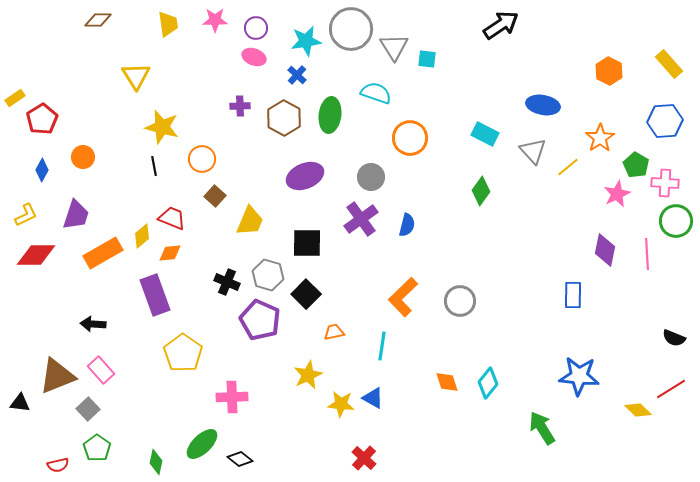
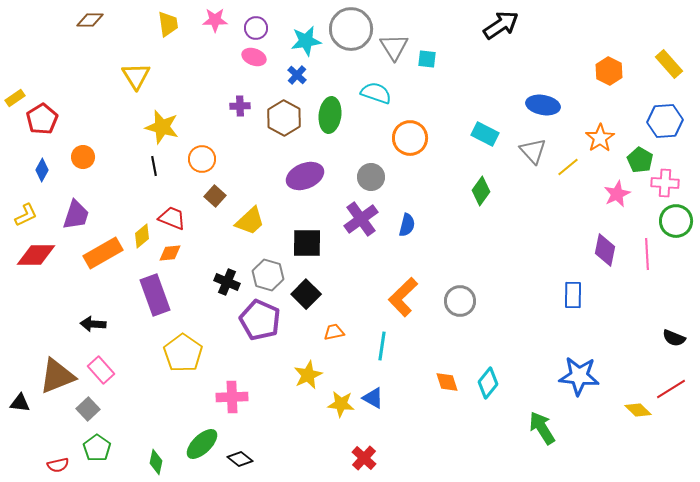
brown diamond at (98, 20): moved 8 px left
green pentagon at (636, 165): moved 4 px right, 5 px up
yellow trapezoid at (250, 221): rotated 24 degrees clockwise
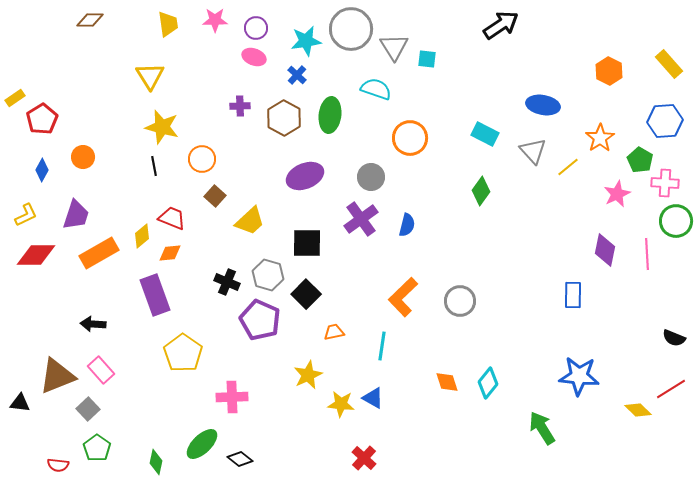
yellow triangle at (136, 76): moved 14 px right
cyan semicircle at (376, 93): moved 4 px up
orange rectangle at (103, 253): moved 4 px left
red semicircle at (58, 465): rotated 20 degrees clockwise
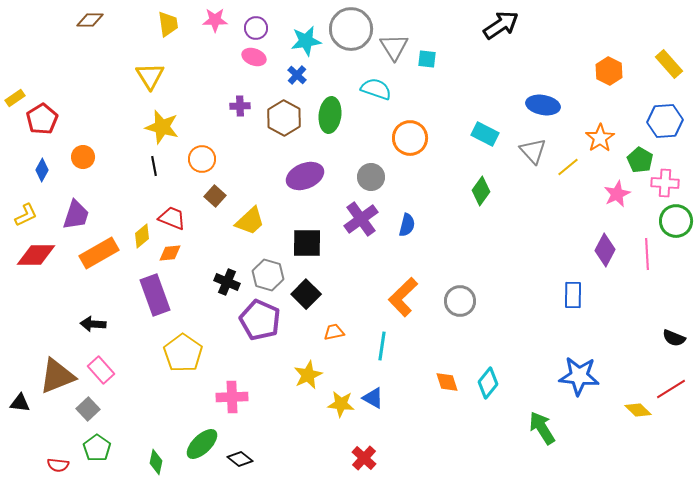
purple diamond at (605, 250): rotated 16 degrees clockwise
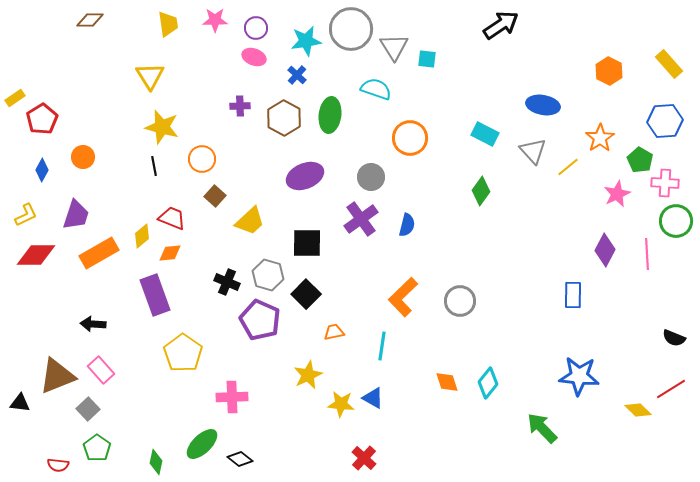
green arrow at (542, 428): rotated 12 degrees counterclockwise
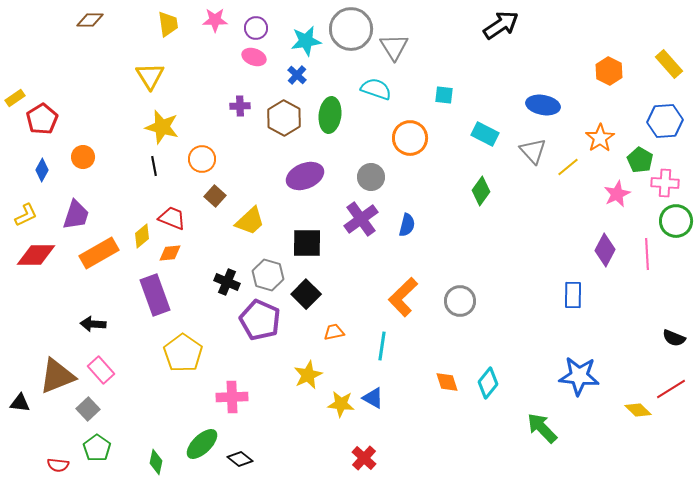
cyan square at (427, 59): moved 17 px right, 36 px down
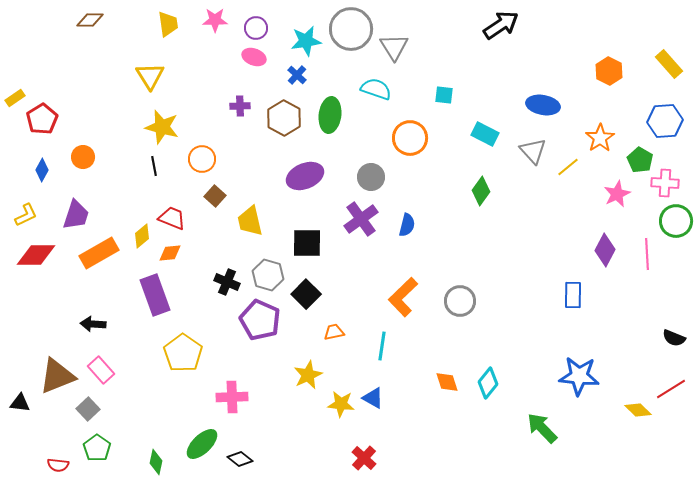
yellow trapezoid at (250, 221): rotated 120 degrees clockwise
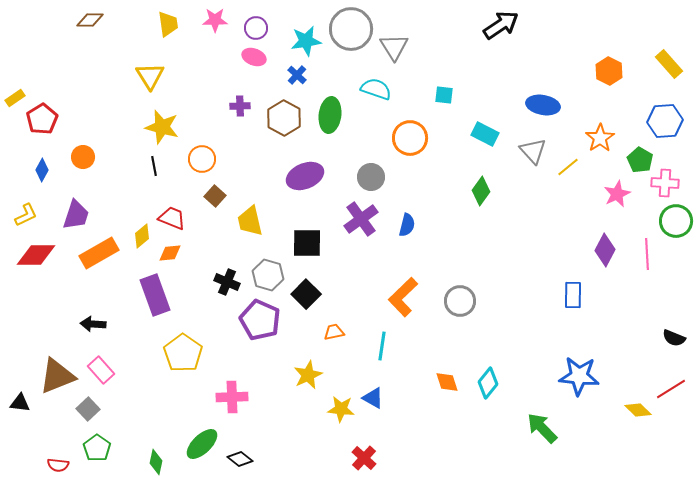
yellow star at (341, 404): moved 5 px down
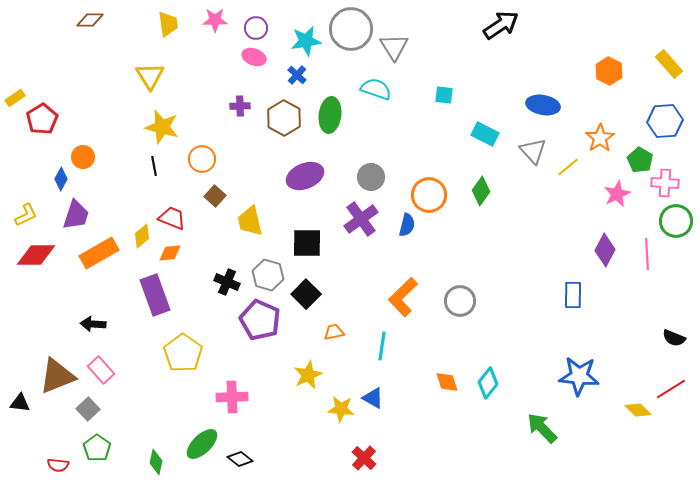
orange circle at (410, 138): moved 19 px right, 57 px down
blue diamond at (42, 170): moved 19 px right, 9 px down
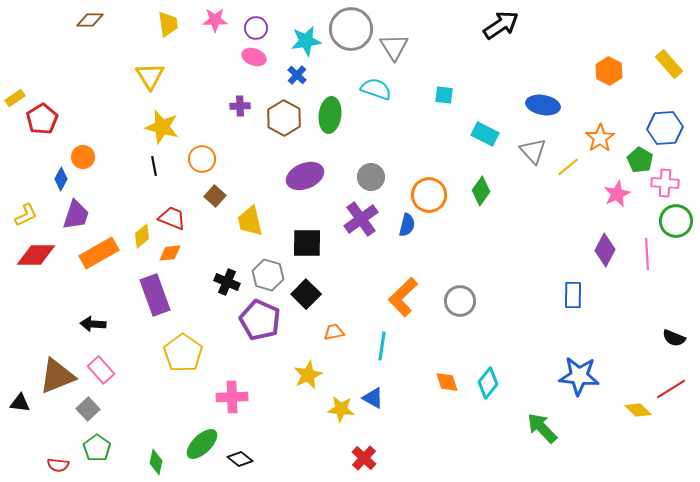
blue hexagon at (665, 121): moved 7 px down
